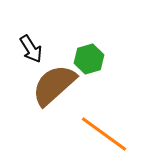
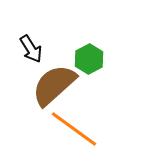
green hexagon: rotated 12 degrees counterclockwise
orange line: moved 30 px left, 5 px up
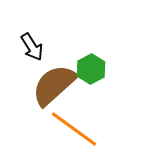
black arrow: moved 1 px right, 2 px up
green hexagon: moved 2 px right, 10 px down
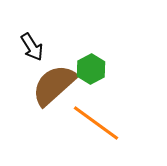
orange line: moved 22 px right, 6 px up
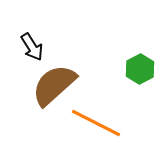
green hexagon: moved 49 px right
orange line: rotated 9 degrees counterclockwise
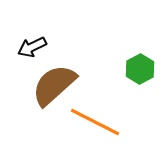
black arrow: rotated 96 degrees clockwise
orange line: moved 1 px left, 1 px up
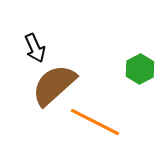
black arrow: moved 3 px right, 1 px down; rotated 88 degrees counterclockwise
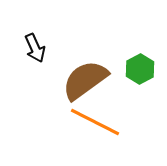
brown semicircle: moved 31 px right, 5 px up; rotated 6 degrees clockwise
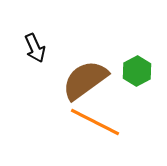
green hexagon: moved 3 px left, 2 px down
